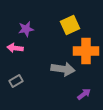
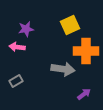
pink arrow: moved 2 px right, 1 px up
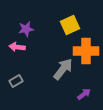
gray arrow: rotated 60 degrees counterclockwise
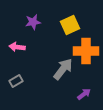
purple star: moved 7 px right, 7 px up
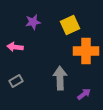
pink arrow: moved 2 px left
gray arrow: moved 3 px left, 9 px down; rotated 40 degrees counterclockwise
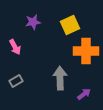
pink arrow: rotated 126 degrees counterclockwise
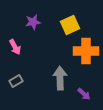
purple arrow: rotated 80 degrees clockwise
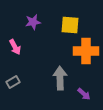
yellow square: rotated 30 degrees clockwise
gray rectangle: moved 3 px left, 1 px down
